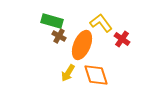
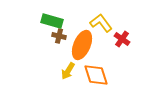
brown cross: rotated 16 degrees counterclockwise
yellow arrow: moved 2 px up
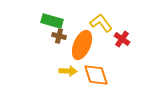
yellow arrow: rotated 120 degrees counterclockwise
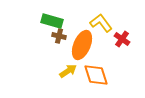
yellow arrow: rotated 36 degrees counterclockwise
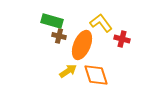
red cross: rotated 21 degrees counterclockwise
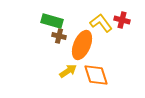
red cross: moved 19 px up
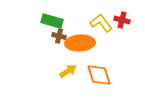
orange ellipse: moved 2 px left, 2 px up; rotated 64 degrees clockwise
orange diamond: moved 3 px right
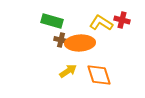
yellow L-shape: rotated 20 degrees counterclockwise
brown cross: moved 2 px right, 4 px down
